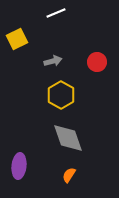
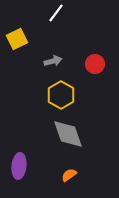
white line: rotated 30 degrees counterclockwise
red circle: moved 2 px left, 2 px down
gray diamond: moved 4 px up
orange semicircle: rotated 21 degrees clockwise
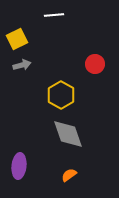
white line: moved 2 px left, 2 px down; rotated 48 degrees clockwise
gray arrow: moved 31 px left, 4 px down
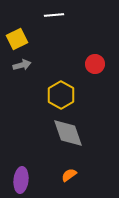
gray diamond: moved 1 px up
purple ellipse: moved 2 px right, 14 px down
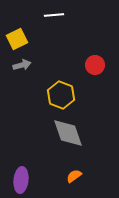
red circle: moved 1 px down
yellow hexagon: rotated 8 degrees counterclockwise
orange semicircle: moved 5 px right, 1 px down
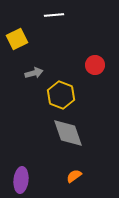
gray arrow: moved 12 px right, 8 px down
